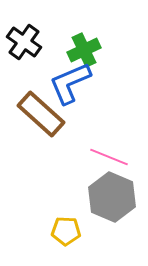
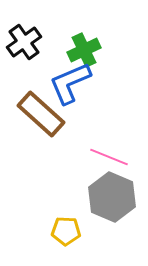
black cross: rotated 20 degrees clockwise
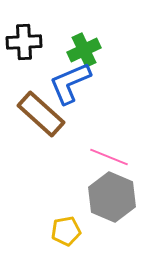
black cross: rotated 32 degrees clockwise
yellow pentagon: rotated 12 degrees counterclockwise
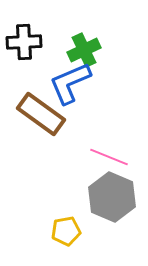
brown rectangle: rotated 6 degrees counterclockwise
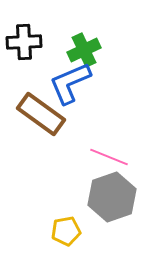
gray hexagon: rotated 18 degrees clockwise
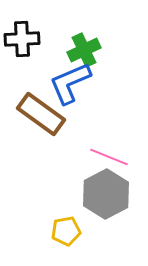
black cross: moved 2 px left, 3 px up
gray hexagon: moved 6 px left, 3 px up; rotated 9 degrees counterclockwise
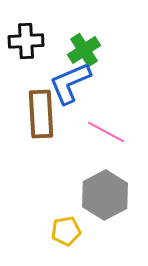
black cross: moved 4 px right, 2 px down
green cross: rotated 8 degrees counterclockwise
brown rectangle: rotated 51 degrees clockwise
pink line: moved 3 px left, 25 px up; rotated 6 degrees clockwise
gray hexagon: moved 1 px left, 1 px down
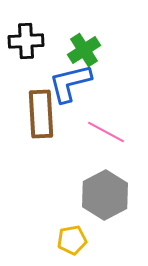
blue L-shape: rotated 9 degrees clockwise
yellow pentagon: moved 6 px right, 9 px down
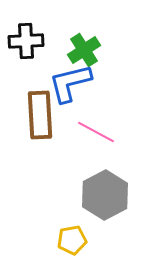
brown rectangle: moved 1 px left, 1 px down
pink line: moved 10 px left
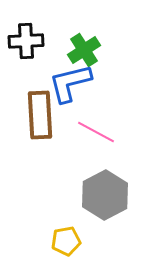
yellow pentagon: moved 6 px left, 1 px down
